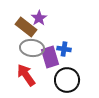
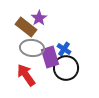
blue cross: rotated 24 degrees clockwise
black circle: moved 1 px left, 12 px up
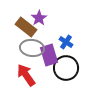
blue cross: moved 2 px right, 7 px up
purple rectangle: moved 1 px left, 2 px up
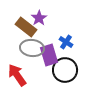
black circle: moved 1 px left, 2 px down
red arrow: moved 9 px left
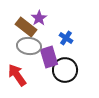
blue cross: moved 4 px up
gray ellipse: moved 3 px left, 2 px up
purple rectangle: moved 2 px down
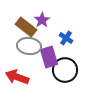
purple star: moved 3 px right, 2 px down
red arrow: moved 2 px down; rotated 35 degrees counterclockwise
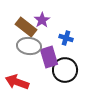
blue cross: rotated 16 degrees counterclockwise
red arrow: moved 5 px down
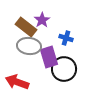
black circle: moved 1 px left, 1 px up
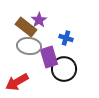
purple star: moved 3 px left
red arrow: rotated 50 degrees counterclockwise
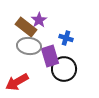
purple rectangle: moved 1 px right, 1 px up
